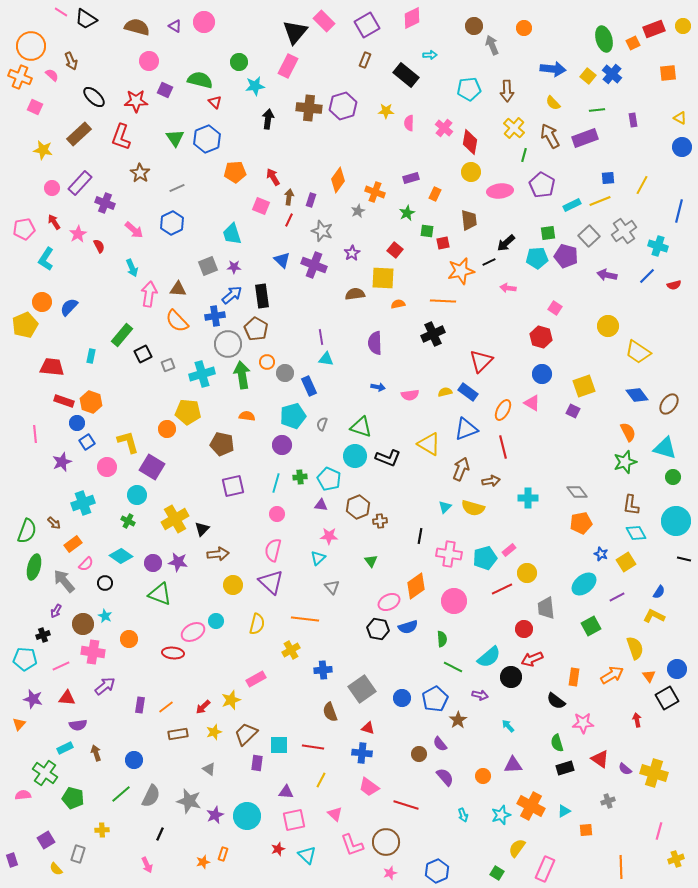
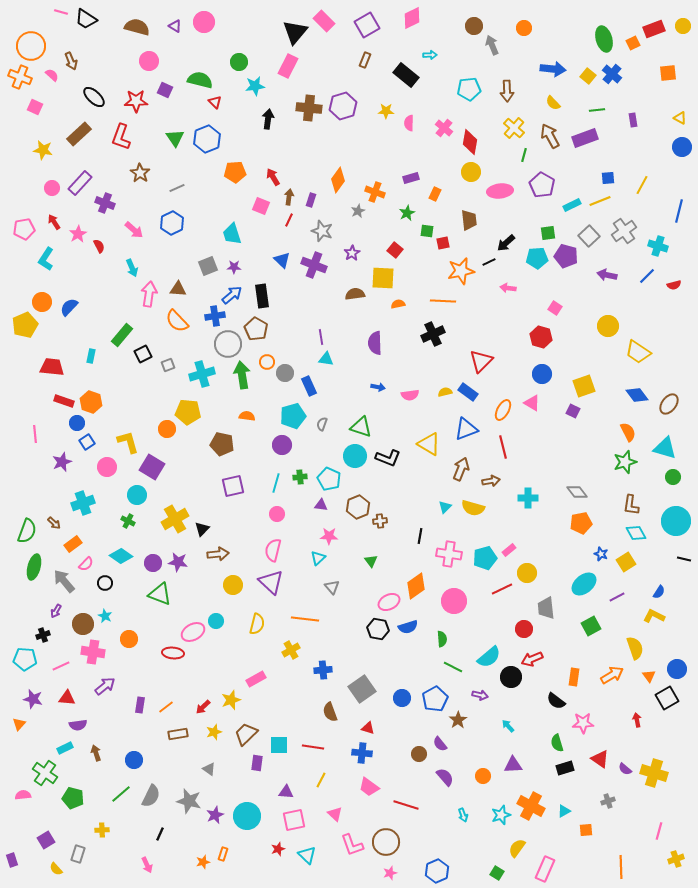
pink line at (61, 12): rotated 16 degrees counterclockwise
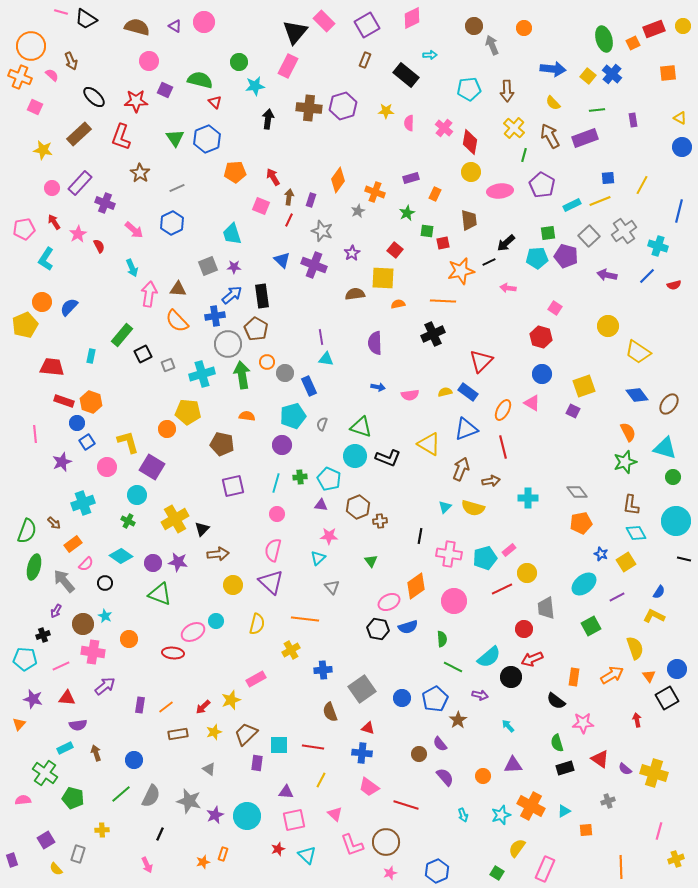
pink semicircle at (23, 795): moved 5 px down
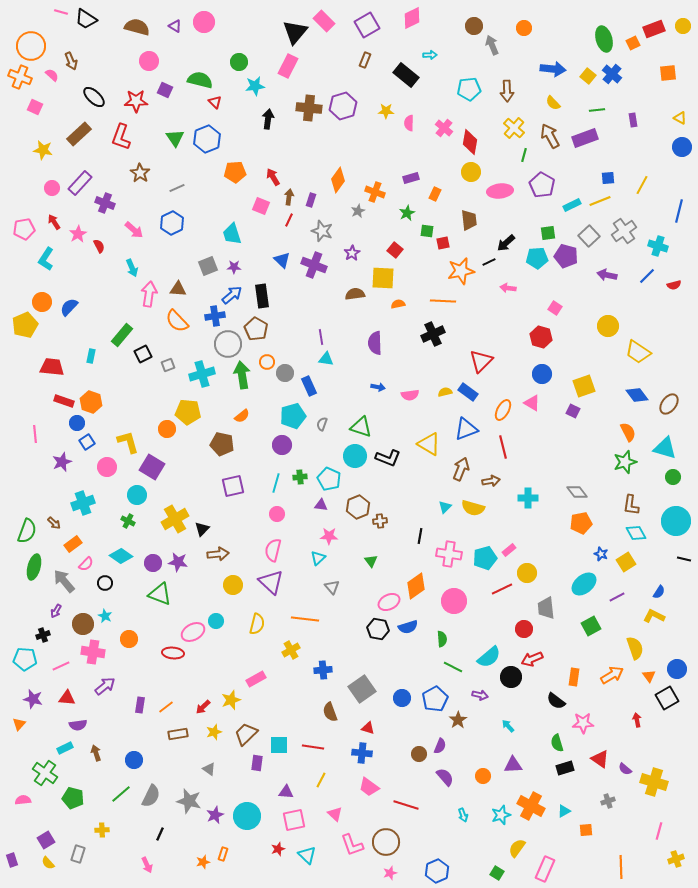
orange semicircle at (247, 416): moved 5 px left; rotated 133 degrees clockwise
purple semicircle at (440, 744): moved 2 px down; rotated 119 degrees counterclockwise
yellow cross at (654, 773): moved 9 px down
yellow semicircle at (56, 869): moved 8 px left, 6 px up
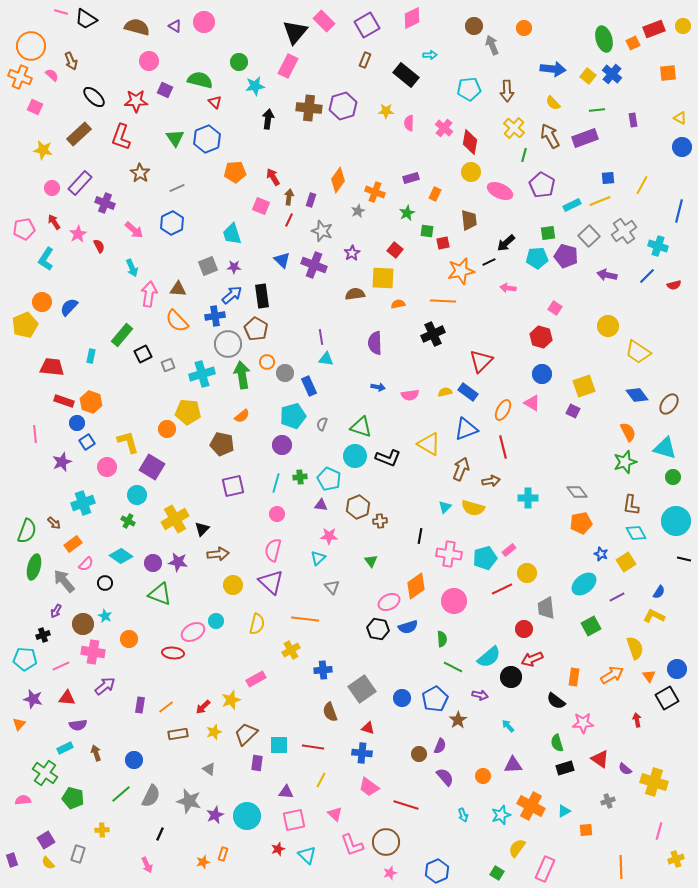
pink ellipse at (500, 191): rotated 30 degrees clockwise
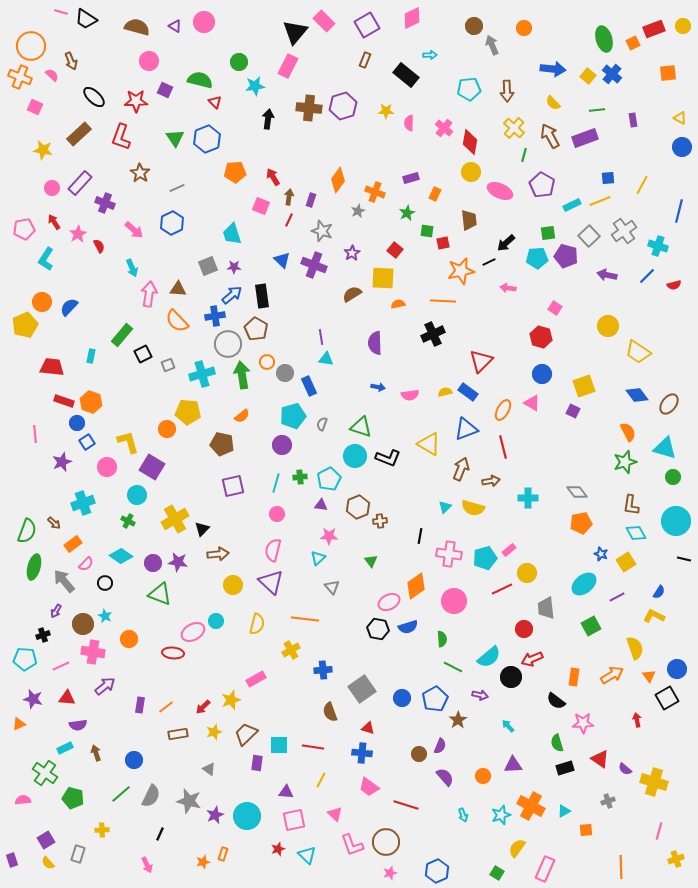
brown semicircle at (355, 294): moved 3 px left; rotated 24 degrees counterclockwise
cyan pentagon at (329, 479): rotated 20 degrees clockwise
orange triangle at (19, 724): rotated 24 degrees clockwise
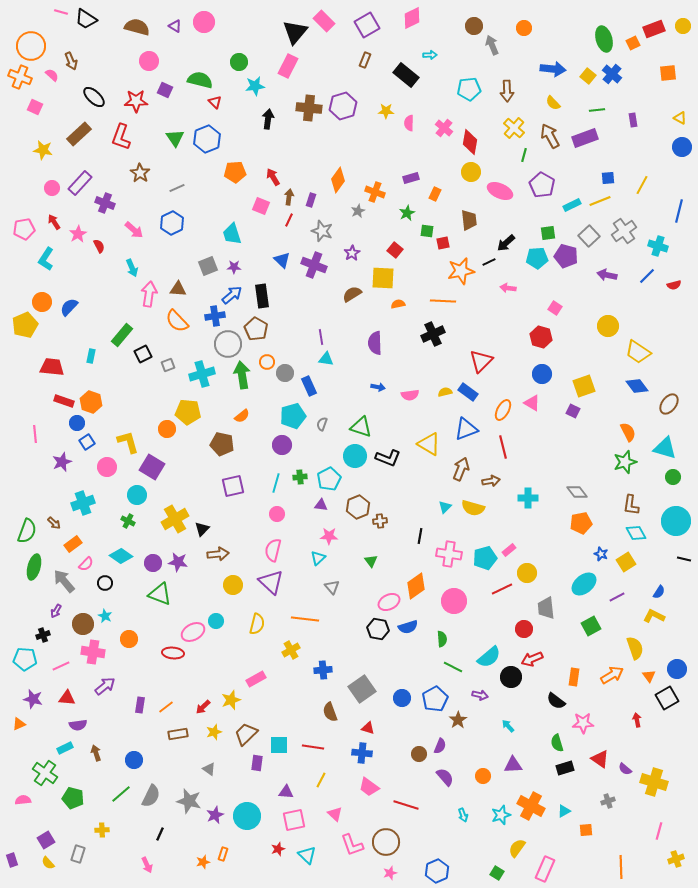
blue diamond at (637, 395): moved 9 px up
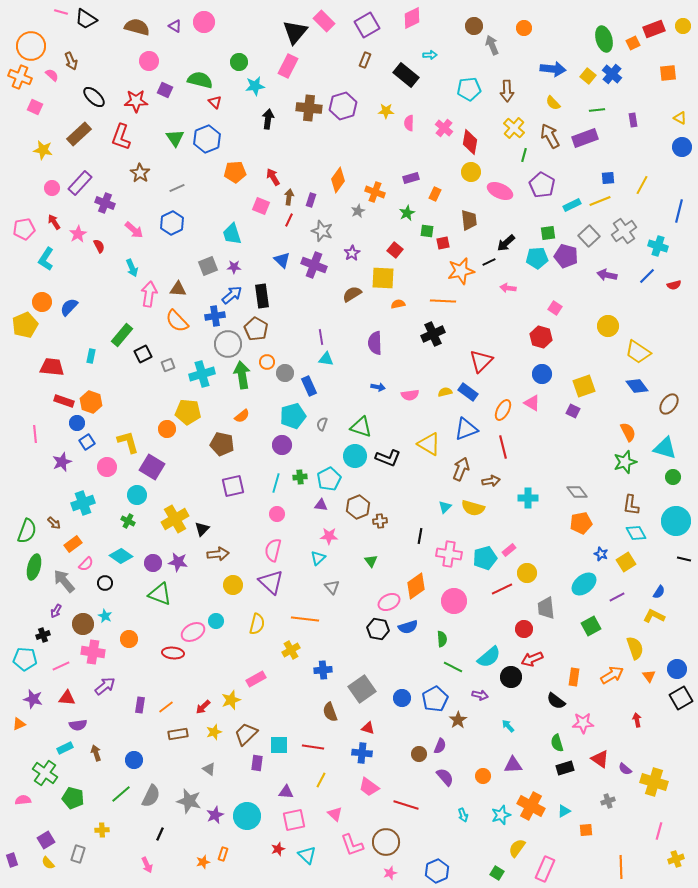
black square at (667, 698): moved 14 px right
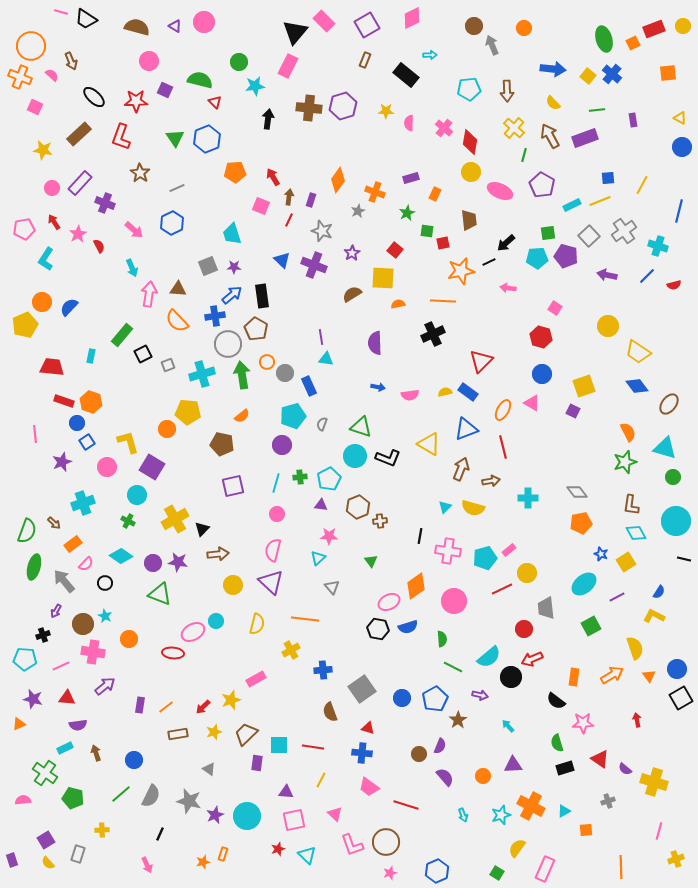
pink cross at (449, 554): moved 1 px left, 3 px up
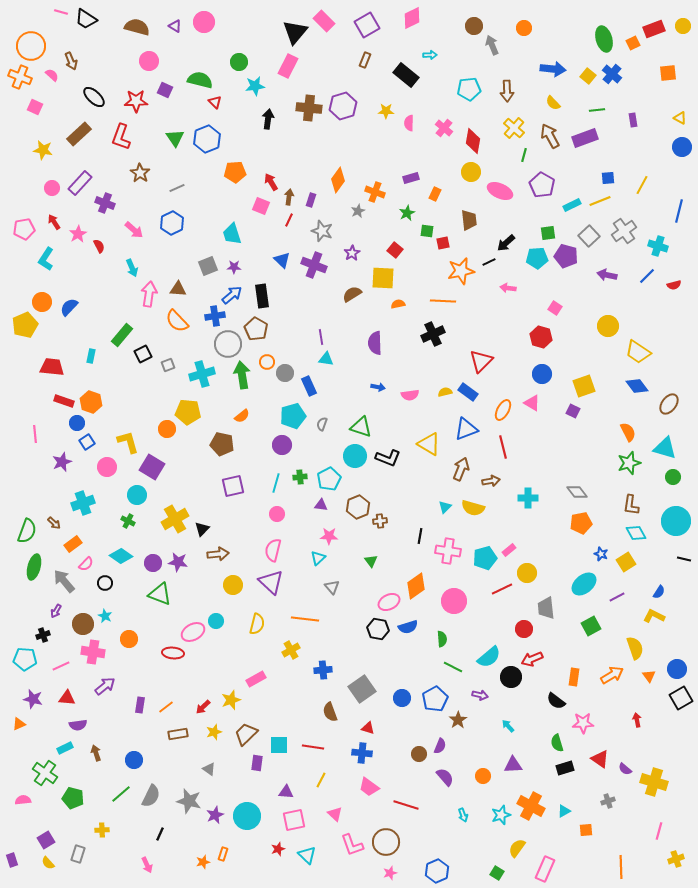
red diamond at (470, 142): moved 3 px right, 1 px up
red arrow at (273, 177): moved 2 px left, 5 px down
green star at (625, 462): moved 4 px right, 1 px down
